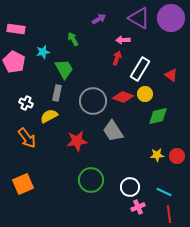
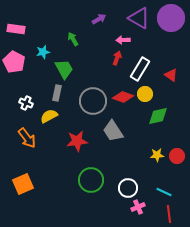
white circle: moved 2 px left, 1 px down
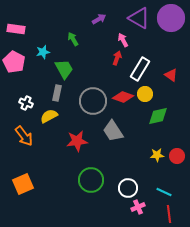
pink arrow: rotated 64 degrees clockwise
orange arrow: moved 3 px left, 2 px up
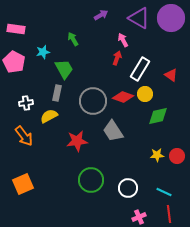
purple arrow: moved 2 px right, 4 px up
white cross: rotated 32 degrees counterclockwise
pink cross: moved 1 px right, 10 px down
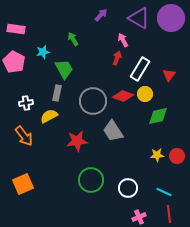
purple arrow: rotated 16 degrees counterclockwise
red triangle: moved 2 px left; rotated 32 degrees clockwise
red diamond: moved 1 px up
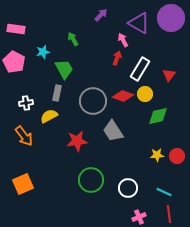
purple triangle: moved 5 px down
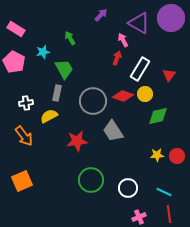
pink rectangle: rotated 24 degrees clockwise
green arrow: moved 3 px left, 1 px up
orange square: moved 1 px left, 3 px up
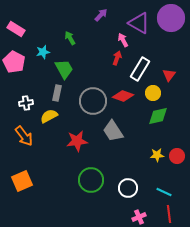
yellow circle: moved 8 px right, 1 px up
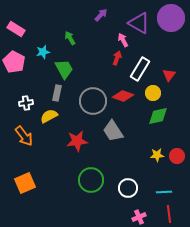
orange square: moved 3 px right, 2 px down
cyan line: rotated 28 degrees counterclockwise
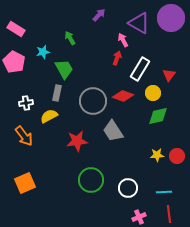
purple arrow: moved 2 px left
